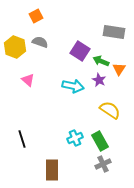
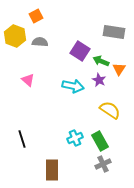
gray semicircle: rotated 14 degrees counterclockwise
yellow hexagon: moved 11 px up
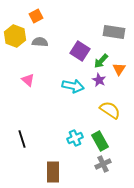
green arrow: rotated 70 degrees counterclockwise
brown rectangle: moved 1 px right, 2 px down
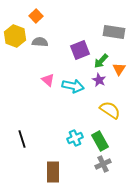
orange square: rotated 16 degrees counterclockwise
purple square: moved 1 px up; rotated 36 degrees clockwise
pink triangle: moved 20 px right
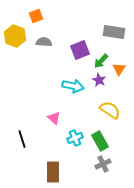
orange square: rotated 24 degrees clockwise
gray semicircle: moved 4 px right
pink triangle: moved 6 px right, 38 px down
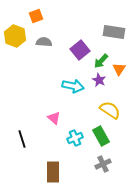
purple square: rotated 18 degrees counterclockwise
green rectangle: moved 1 px right, 5 px up
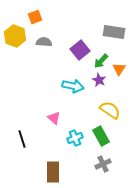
orange square: moved 1 px left, 1 px down
